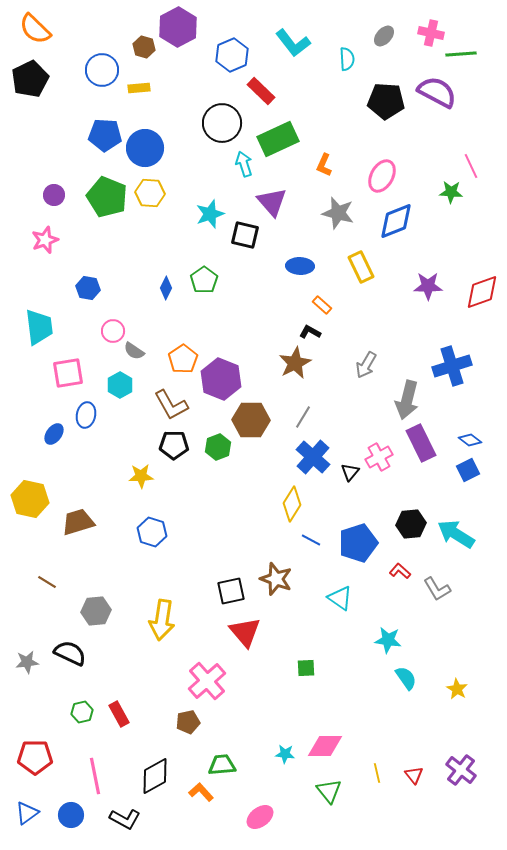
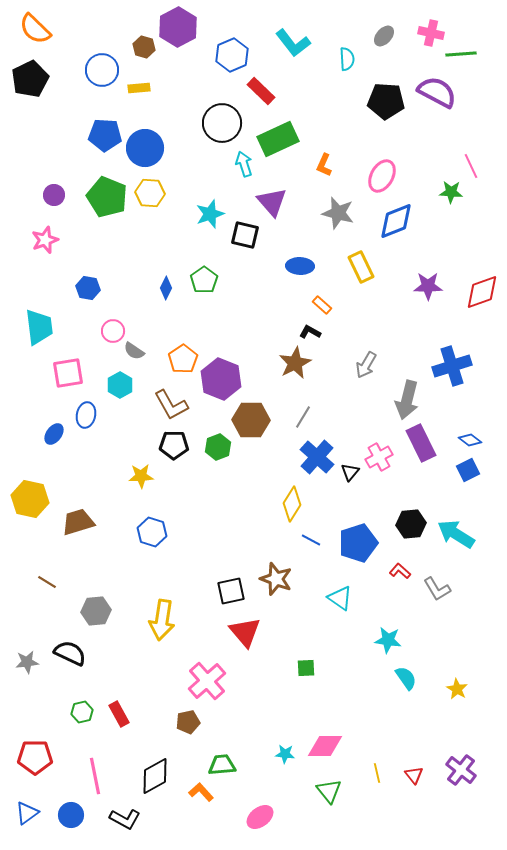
blue cross at (313, 457): moved 4 px right
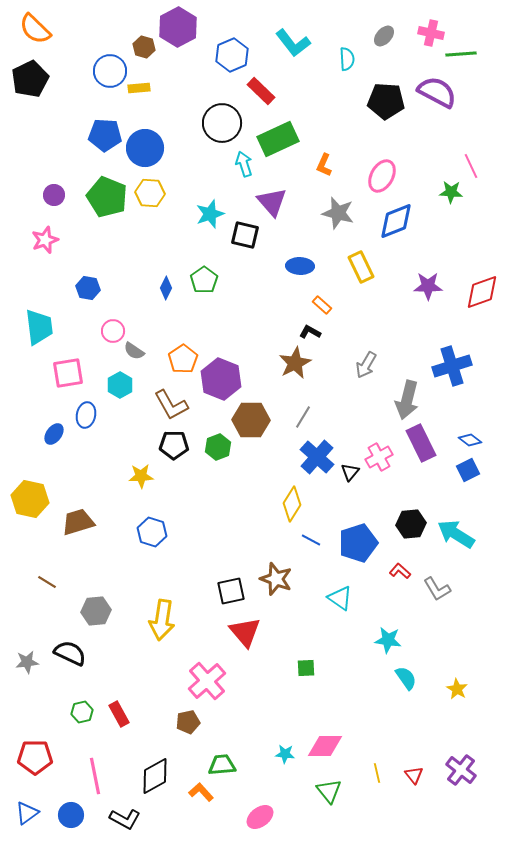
blue circle at (102, 70): moved 8 px right, 1 px down
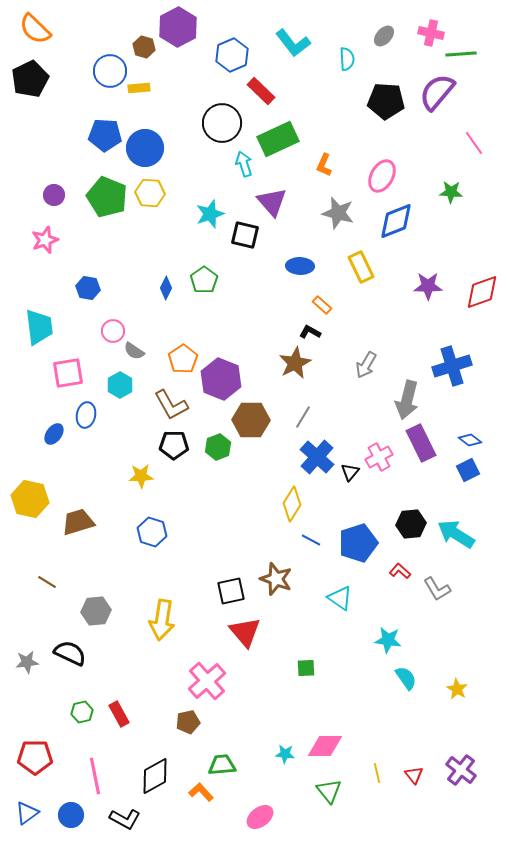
purple semicircle at (437, 92): rotated 78 degrees counterclockwise
pink line at (471, 166): moved 3 px right, 23 px up; rotated 10 degrees counterclockwise
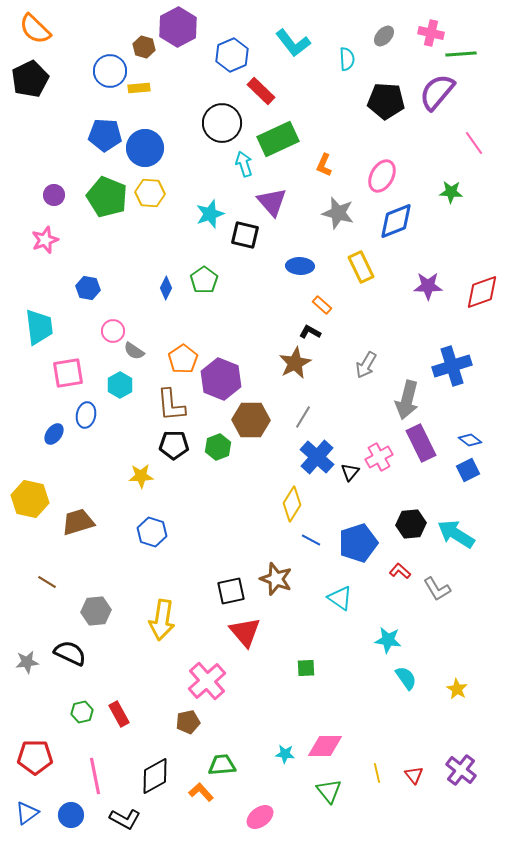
brown L-shape at (171, 405): rotated 24 degrees clockwise
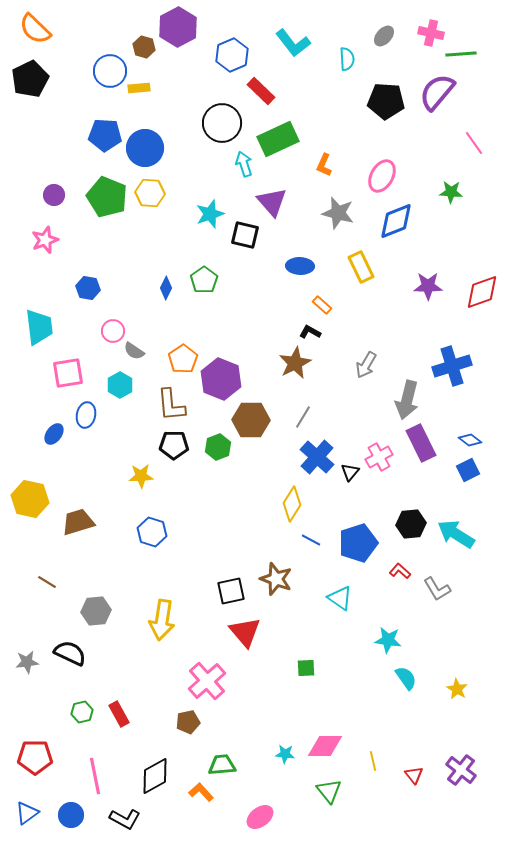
yellow line at (377, 773): moved 4 px left, 12 px up
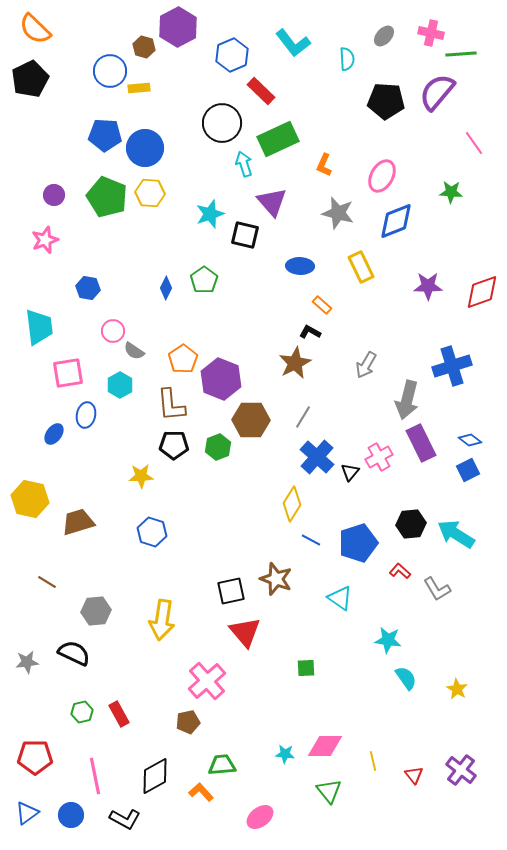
black semicircle at (70, 653): moved 4 px right
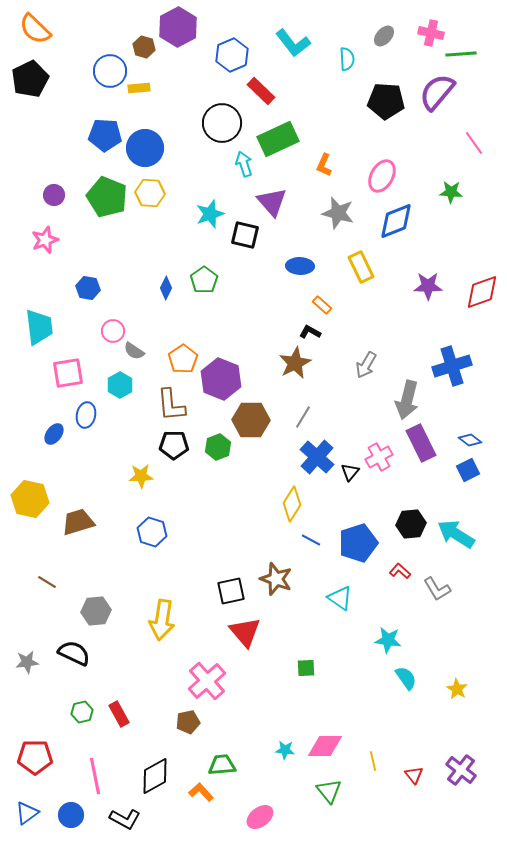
cyan star at (285, 754): moved 4 px up
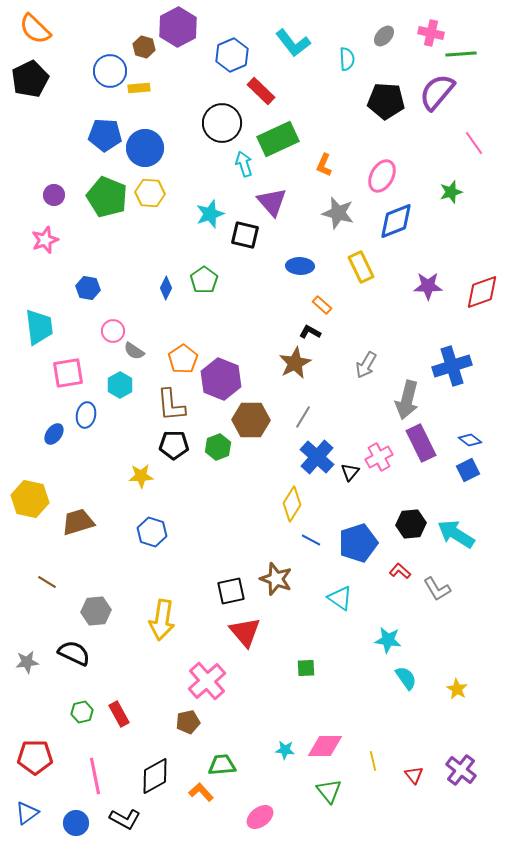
green star at (451, 192): rotated 20 degrees counterclockwise
blue circle at (71, 815): moved 5 px right, 8 px down
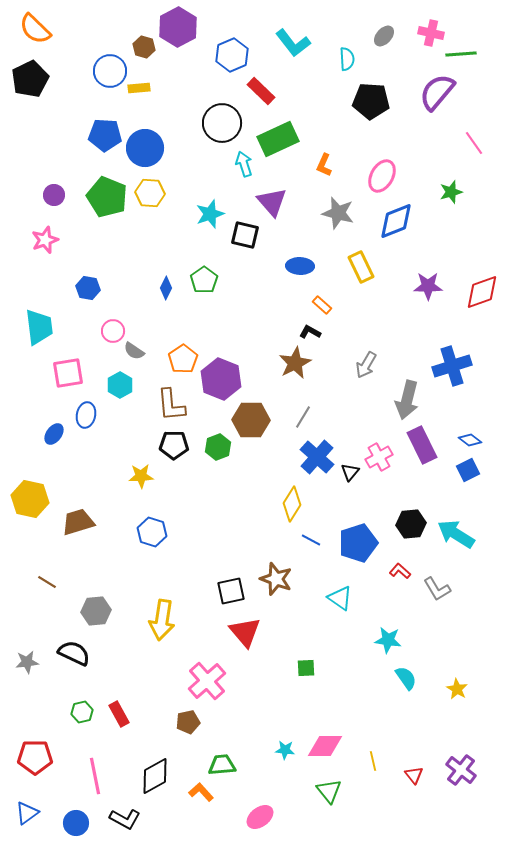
black pentagon at (386, 101): moved 15 px left
purple rectangle at (421, 443): moved 1 px right, 2 px down
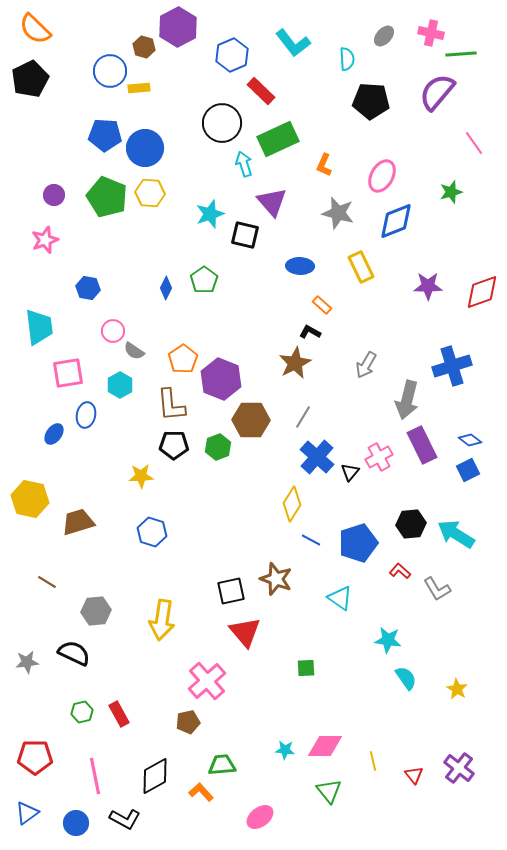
purple cross at (461, 770): moved 2 px left, 2 px up
